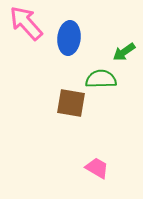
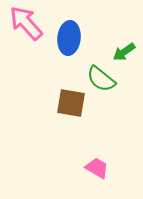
green semicircle: rotated 140 degrees counterclockwise
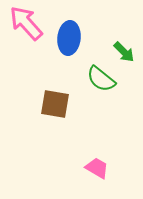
green arrow: rotated 100 degrees counterclockwise
brown square: moved 16 px left, 1 px down
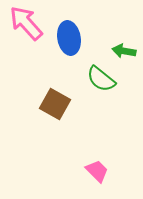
blue ellipse: rotated 16 degrees counterclockwise
green arrow: moved 1 px up; rotated 145 degrees clockwise
brown square: rotated 20 degrees clockwise
pink trapezoid: moved 3 px down; rotated 15 degrees clockwise
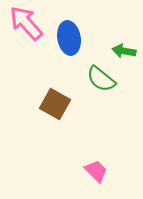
pink trapezoid: moved 1 px left
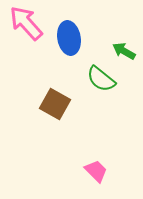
green arrow: rotated 20 degrees clockwise
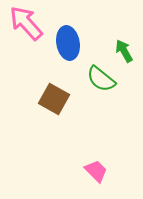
blue ellipse: moved 1 px left, 5 px down
green arrow: rotated 30 degrees clockwise
brown square: moved 1 px left, 5 px up
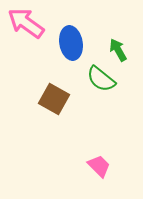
pink arrow: rotated 12 degrees counterclockwise
blue ellipse: moved 3 px right
green arrow: moved 6 px left, 1 px up
pink trapezoid: moved 3 px right, 5 px up
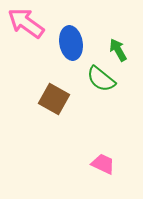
pink trapezoid: moved 4 px right, 2 px up; rotated 20 degrees counterclockwise
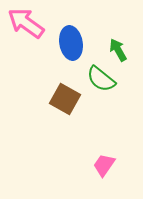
brown square: moved 11 px right
pink trapezoid: moved 1 px right, 1 px down; rotated 80 degrees counterclockwise
